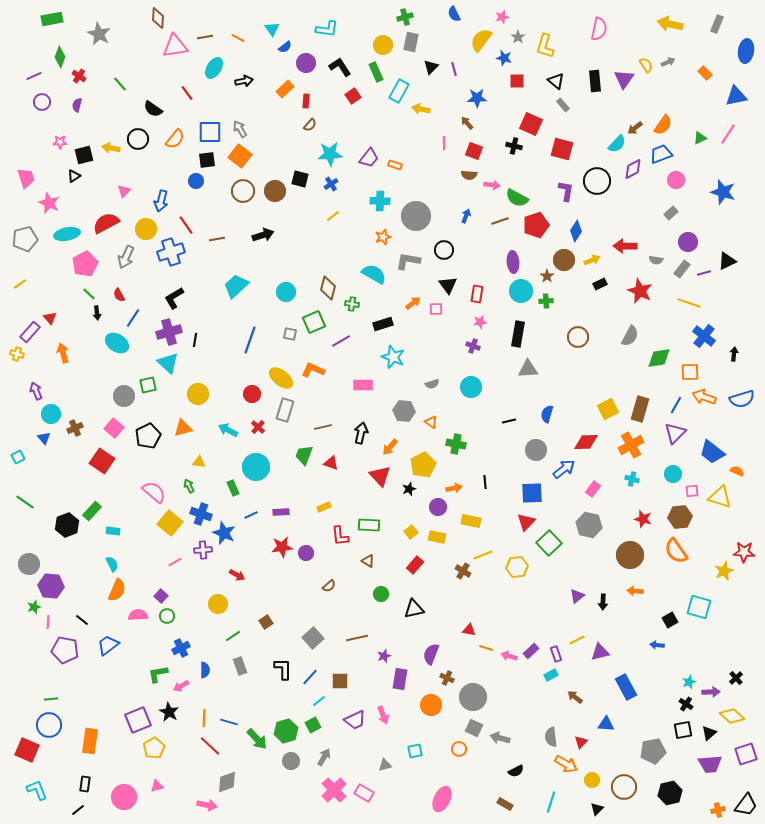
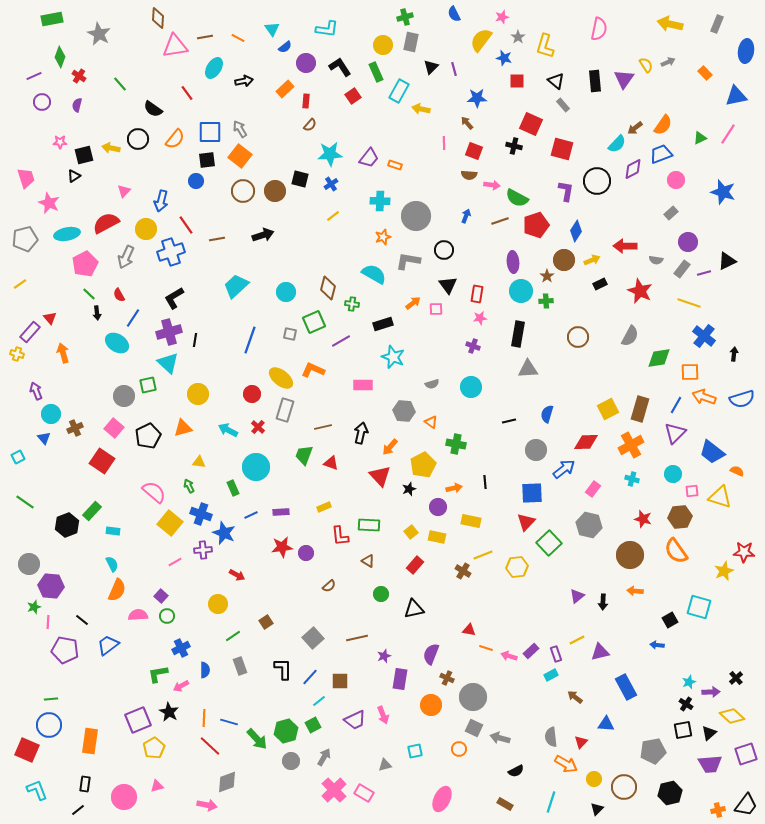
pink star at (480, 322): moved 4 px up
yellow circle at (592, 780): moved 2 px right, 1 px up
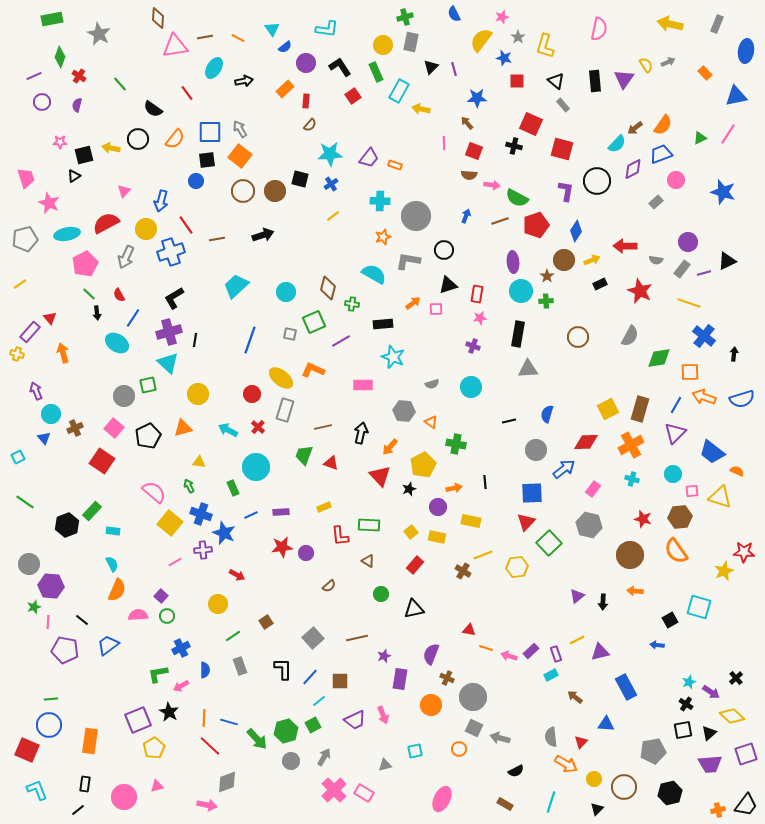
gray rectangle at (671, 213): moved 15 px left, 11 px up
black triangle at (448, 285): rotated 48 degrees clockwise
black rectangle at (383, 324): rotated 12 degrees clockwise
purple arrow at (711, 692): rotated 36 degrees clockwise
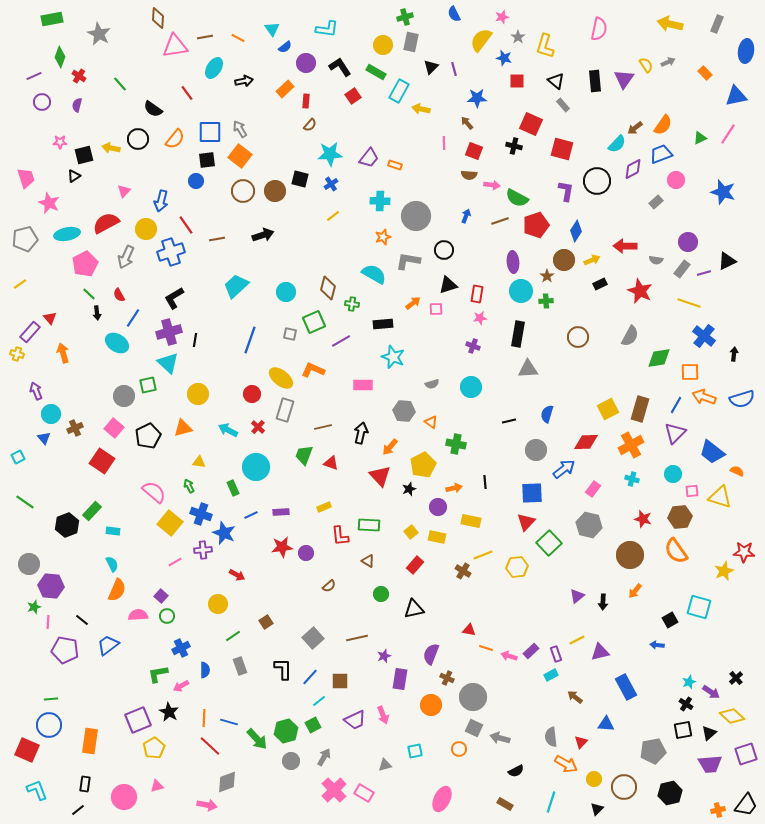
green rectangle at (376, 72): rotated 36 degrees counterclockwise
orange arrow at (635, 591): rotated 56 degrees counterclockwise
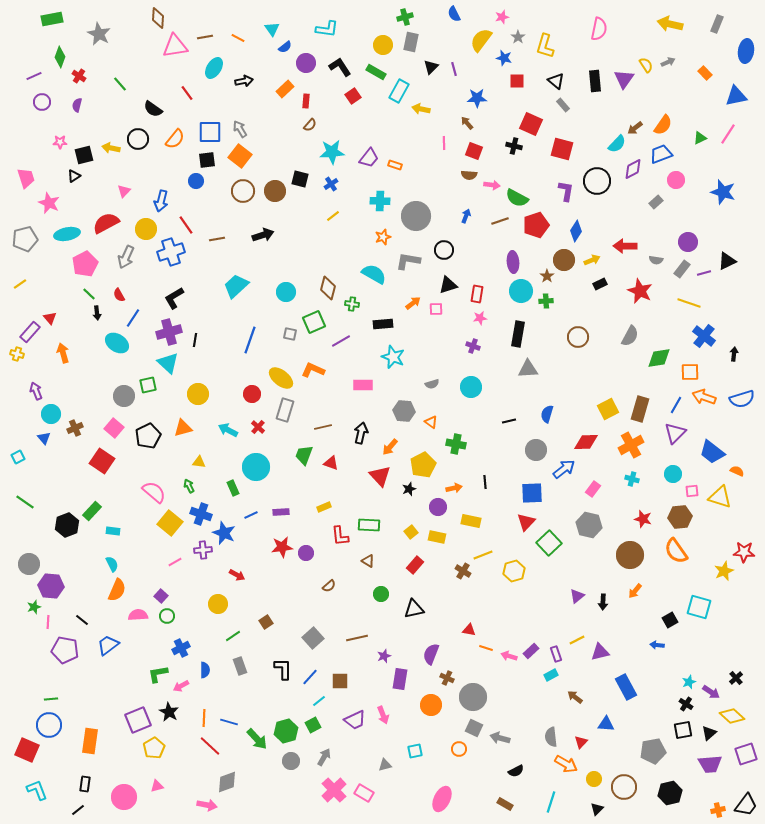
cyan star at (330, 154): moved 2 px right, 2 px up
yellow hexagon at (517, 567): moved 3 px left, 4 px down; rotated 10 degrees counterclockwise
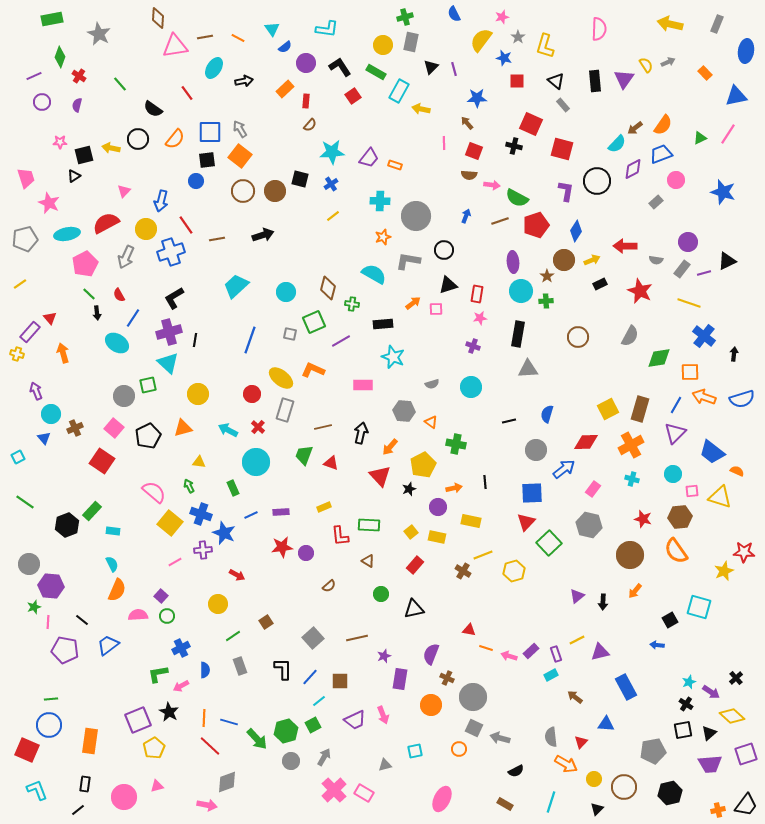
pink semicircle at (599, 29): rotated 10 degrees counterclockwise
cyan circle at (256, 467): moved 5 px up
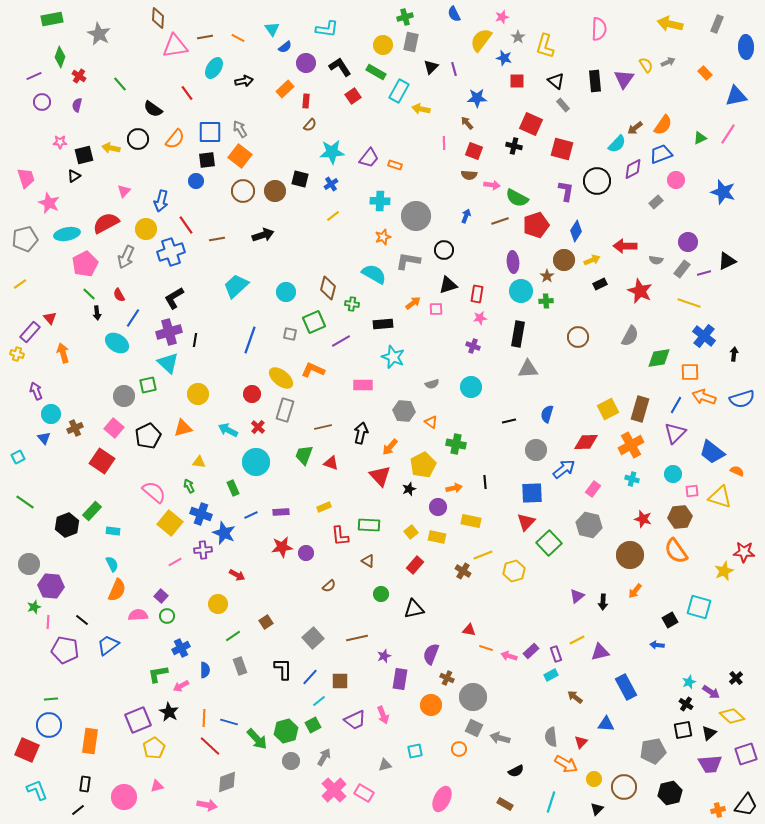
blue ellipse at (746, 51): moved 4 px up; rotated 10 degrees counterclockwise
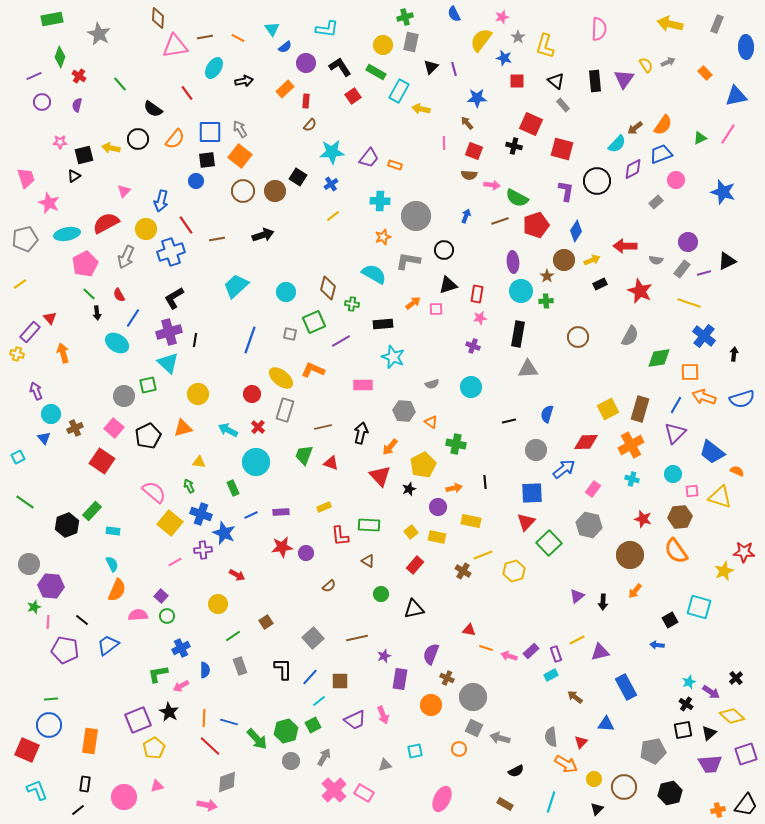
black square at (300, 179): moved 2 px left, 2 px up; rotated 18 degrees clockwise
